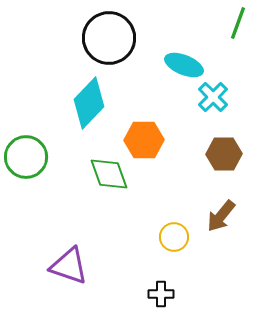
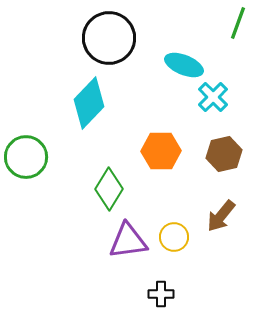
orange hexagon: moved 17 px right, 11 px down
brown hexagon: rotated 12 degrees counterclockwise
green diamond: moved 15 px down; rotated 51 degrees clockwise
purple triangle: moved 59 px right, 25 px up; rotated 27 degrees counterclockwise
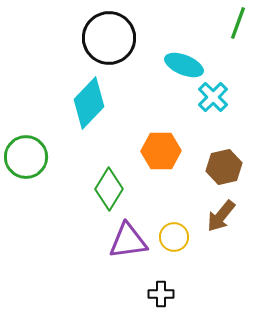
brown hexagon: moved 13 px down
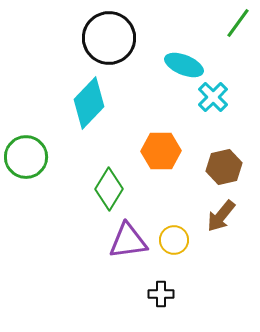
green line: rotated 16 degrees clockwise
yellow circle: moved 3 px down
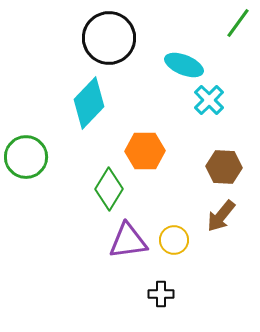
cyan cross: moved 4 px left, 3 px down
orange hexagon: moved 16 px left
brown hexagon: rotated 16 degrees clockwise
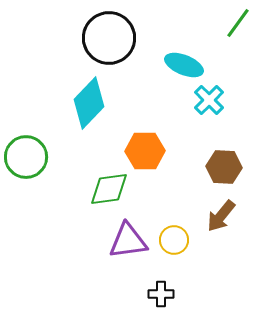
green diamond: rotated 51 degrees clockwise
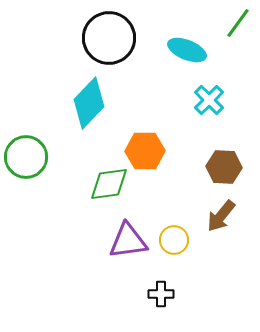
cyan ellipse: moved 3 px right, 15 px up
green diamond: moved 5 px up
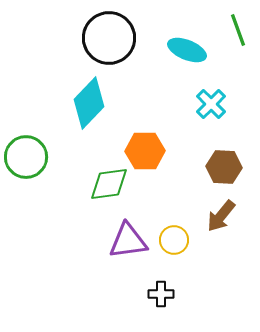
green line: moved 7 px down; rotated 56 degrees counterclockwise
cyan cross: moved 2 px right, 4 px down
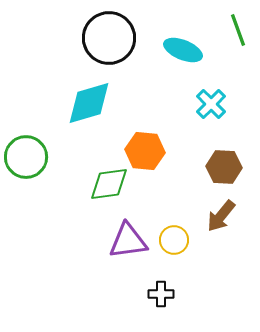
cyan ellipse: moved 4 px left
cyan diamond: rotated 30 degrees clockwise
orange hexagon: rotated 6 degrees clockwise
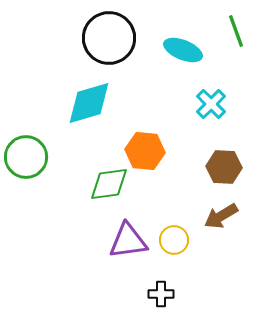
green line: moved 2 px left, 1 px down
brown arrow: rotated 20 degrees clockwise
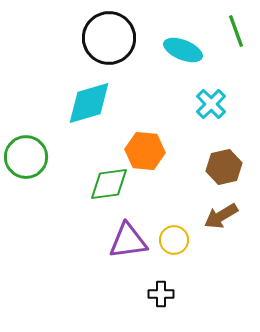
brown hexagon: rotated 16 degrees counterclockwise
